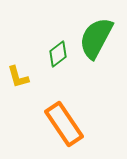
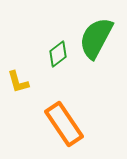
yellow L-shape: moved 5 px down
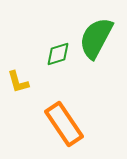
green diamond: rotated 20 degrees clockwise
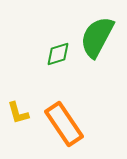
green semicircle: moved 1 px right, 1 px up
yellow L-shape: moved 31 px down
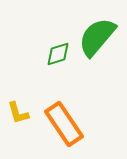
green semicircle: rotated 12 degrees clockwise
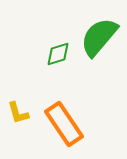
green semicircle: moved 2 px right
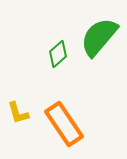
green diamond: rotated 24 degrees counterclockwise
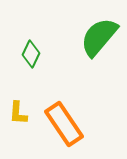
green diamond: moved 27 px left; rotated 24 degrees counterclockwise
yellow L-shape: rotated 20 degrees clockwise
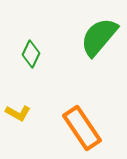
yellow L-shape: rotated 65 degrees counterclockwise
orange rectangle: moved 18 px right, 4 px down
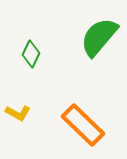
orange rectangle: moved 1 px right, 3 px up; rotated 12 degrees counterclockwise
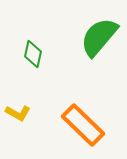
green diamond: moved 2 px right; rotated 12 degrees counterclockwise
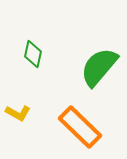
green semicircle: moved 30 px down
orange rectangle: moved 3 px left, 2 px down
